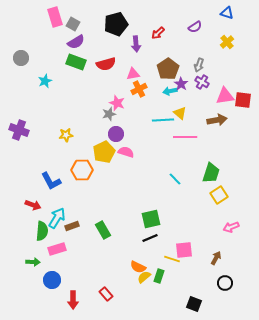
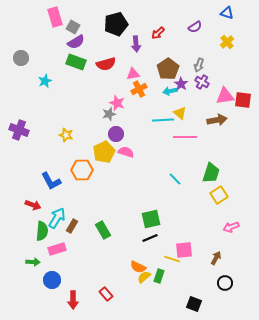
gray square at (73, 24): moved 3 px down
yellow star at (66, 135): rotated 24 degrees clockwise
brown rectangle at (72, 226): rotated 40 degrees counterclockwise
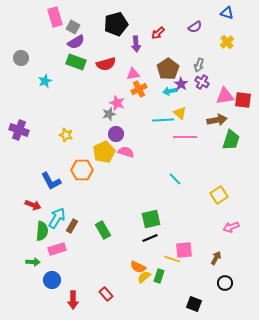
green trapezoid at (211, 173): moved 20 px right, 33 px up
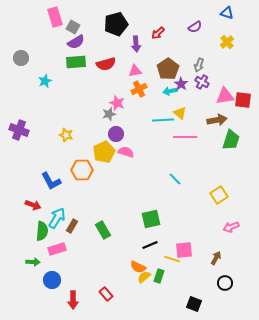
green rectangle at (76, 62): rotated 24 degrees counterclockwise
pink triangle at (133, 74): moved 2 px right, 3 px up
black line at (150, 238): moved 7 px down
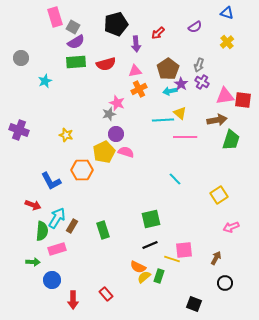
green rectangle at (103, 230): rotated 12 degrees clockwise
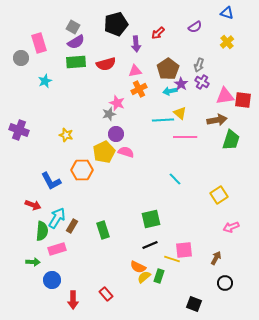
pink rectangle at (55, 17): moved 16 px left, 26 px down
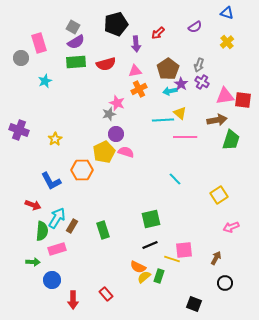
yellow star at (66, 135): moved 11 px left, 4 px down; rotated 24 degrees clockwise
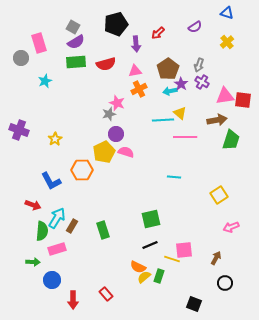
cyan line at (175, 179): moved 1 px left, 2 px up; rotated 40 degrees counterclockwise
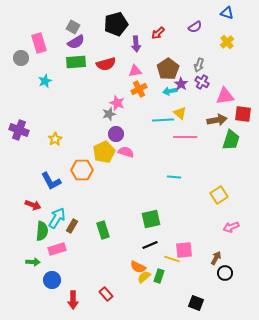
red square at (243, 100): moved 14 px down
black circle at (225, 283): moved 10 px up
black square at (194, 304): moved 2 px right, 1 px up
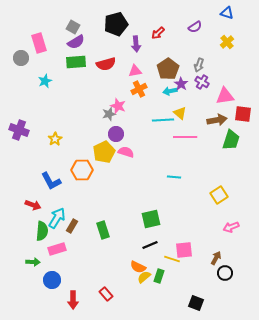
pink star at (117, 103): moved 1 px right, 3 px down
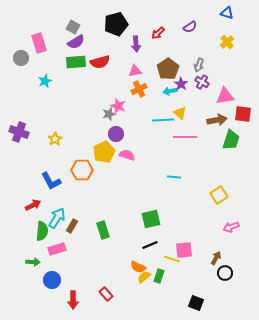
purple semicircle at (195, 27): moved 5 px left
red semicircle at (106, 64): moved 6 px left, 2 px up
purple cross at (19, 130): moved 2 px down
pink semicircle at (126, 152): moved 1 px right, 3 px down
red arrow at (33, 205): rotated 49 degrees counterclockwise
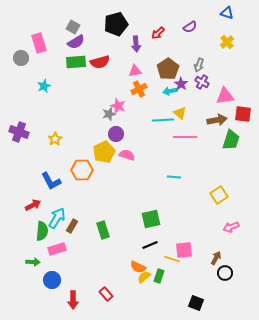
cyan star at (45, 81): moved 1 px left, 5 px down
